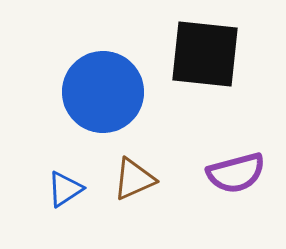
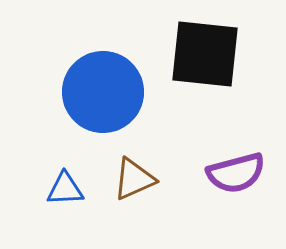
blue triangle: rotated 30 degrees clockwise
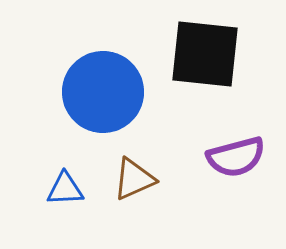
purple semicircle: moved 16 px up
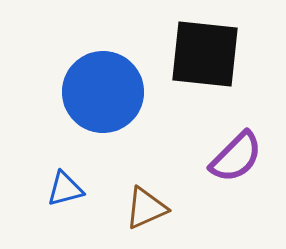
purple semicircle: rotated 30 degrees counterclockwise
brown triangle: moved 12 px right, 29 px down
blue triangle: rotated 12 degrees counterclockwise
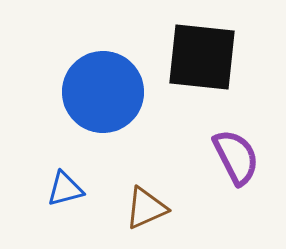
black square: moved 3 px left, 3 px down
purple semicircle: rotated 72 degrees counterclockwise
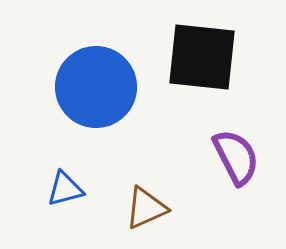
blue circle: moved 7 px left, 5 px up
